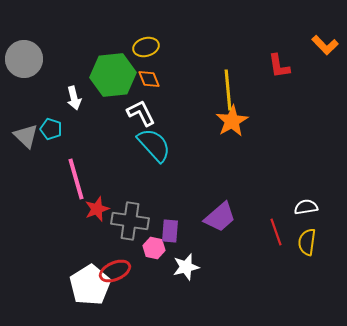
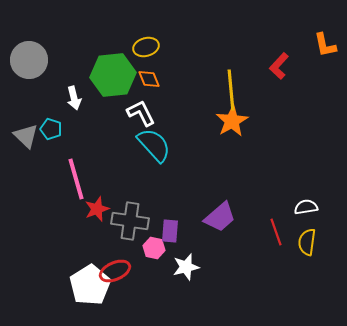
orange L-shape: rotated 32 degrees clockwise
gray circle: moved 5 px right, 1 px down
red L-shape: rotated 52 degrees clockwise
yellow line: moved 3 px right
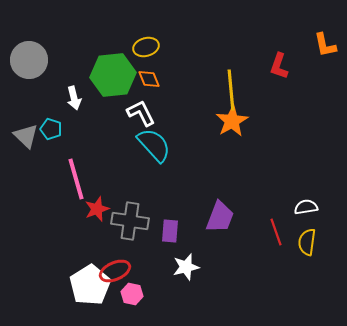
red L-shape: rotated 24 degrees counterclockwise
purple trapezoid: rotated 28 degrees counterclockwise
pink hexagon: moved 22 px left, 46 px down
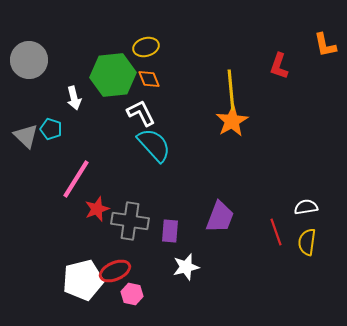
pink line: rotated 48 degrees clockwise
white pentagon: moved 7 px left, 5 px up; rotated 18 degrees clockwise
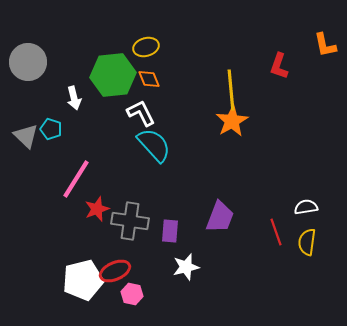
gray circle: moved 1 px left, 2 px down
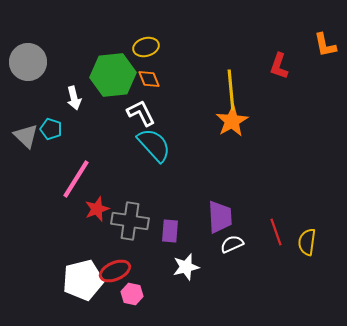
white semicircle: moved 74 px left, 37 px down; rotated 15 degrees counterclockwise
purple trapezoid: rotated 24 degrees counterclockwise
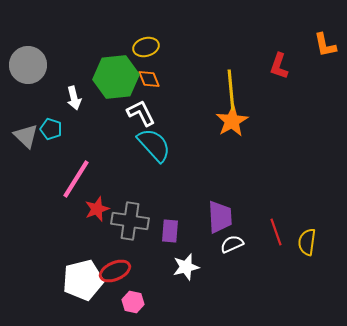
gray circle: moved 3 px down
green hexagon: moved 3 px right, 2 px down
pink hexagon: moved 1 px right, 8 px down
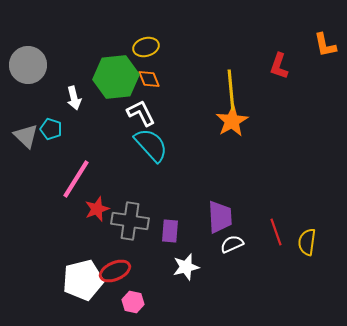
cyan semicircle: moved 3 px left
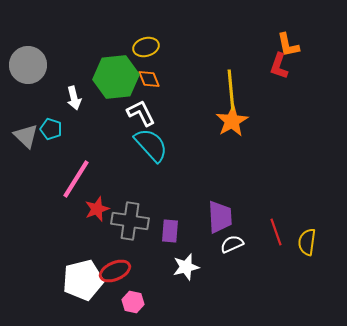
orange L-shape: moved 37 px left
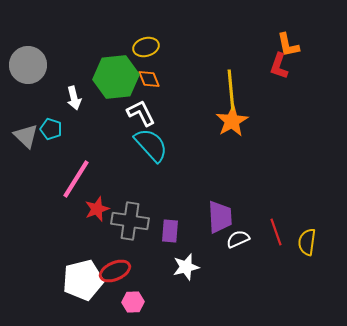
white semicircle: moved 6 px right, 5 px up
pink hexagon: rotated 15 degrees counterclockwise
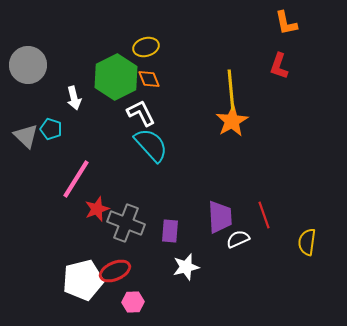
orange L-shape: moved 2 px left, 22 px up
green hexagon: rotated 21 degrees counterclockwise
gray cross: moved 4 px left, 2 px down; rotated 12 degrees clockwise
red line: moved 12 px left, 17 px up
